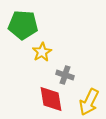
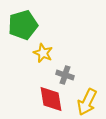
green pentagon: rotated 20 degrees counterclockwise
yellow star: moved 1 px right, 1 px down; rotated 18 degrees counterclockwise
yellow arrow: moved 2 px left
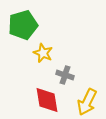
red diamond: moved 4 px left, 1 px down
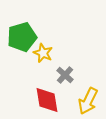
green pentagon: moved 1 px left, 12 px down
gray cross: rotated 24 degrees clockwise
yellow arrow: moved 1 px right, 1 px up
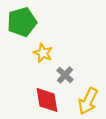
green pentagon: moved 15 px up
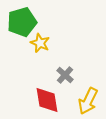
yellow star: moved 3 px left, 10 px up
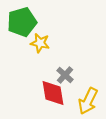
yellow star: rotated 12 degrees counterclockwise
red diamond: moved 6 px right, 7 px up
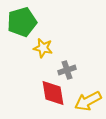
yellow star: moved 3 px right, 5 px down
gray cross: moved 2 px right, 5 px up; rotated 30 degrees clockwise
yellow arrow: rotated 36 degrees clockwise
